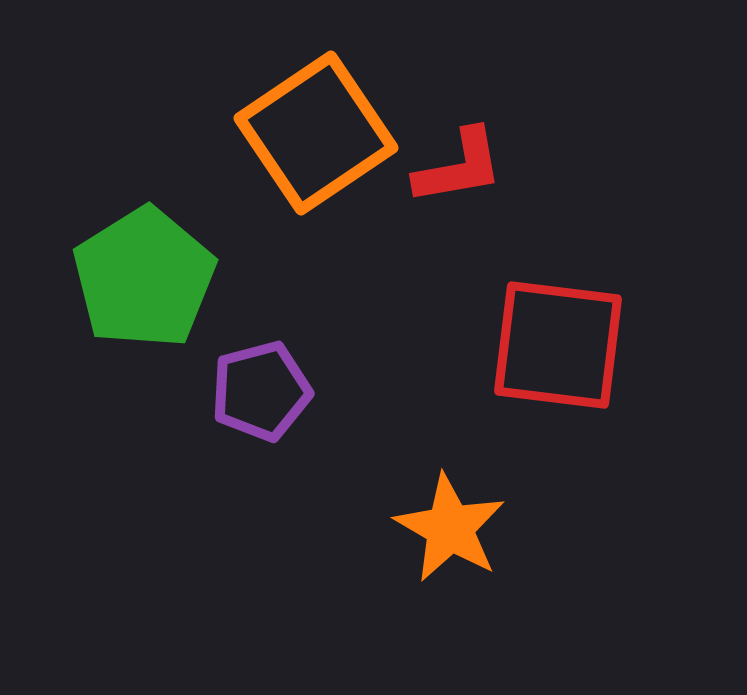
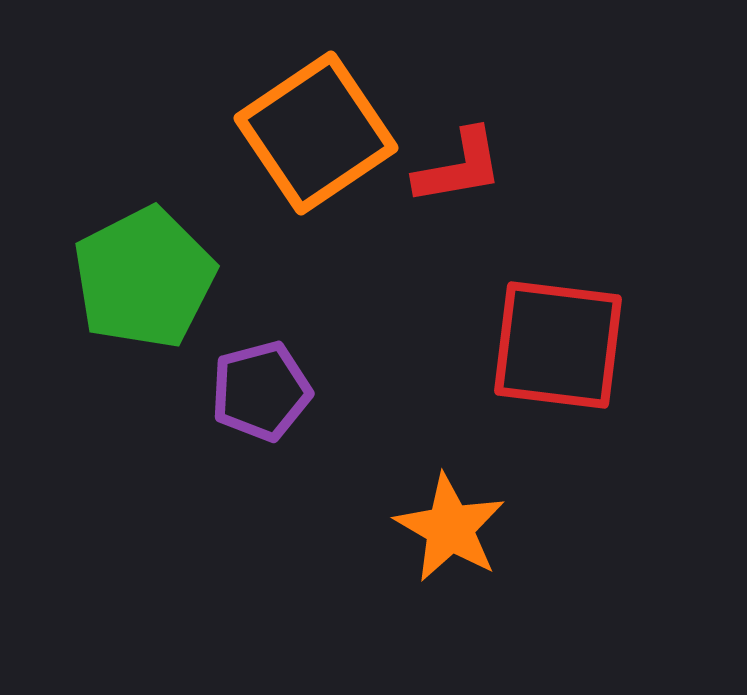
green pentagon: rotated 5 degrees clockwise
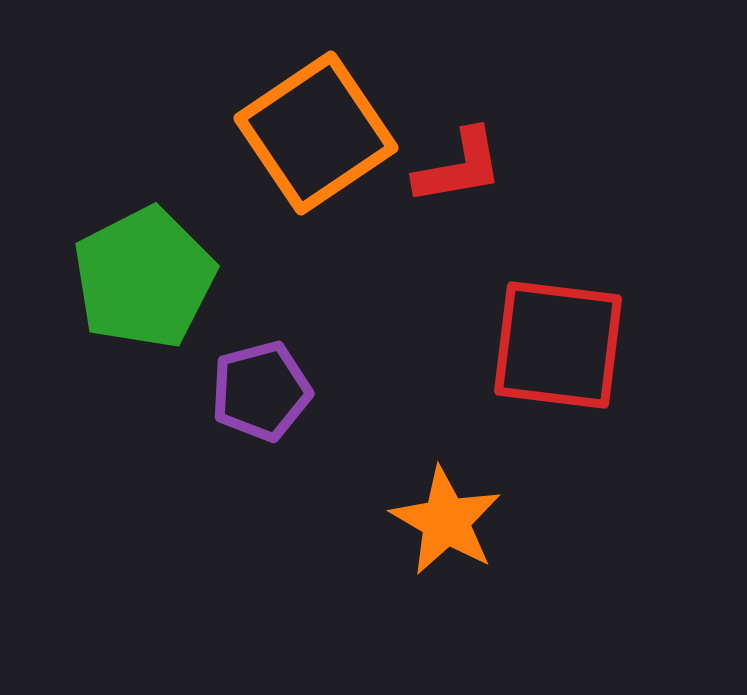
orange star: moved 4 px left, 7 px up
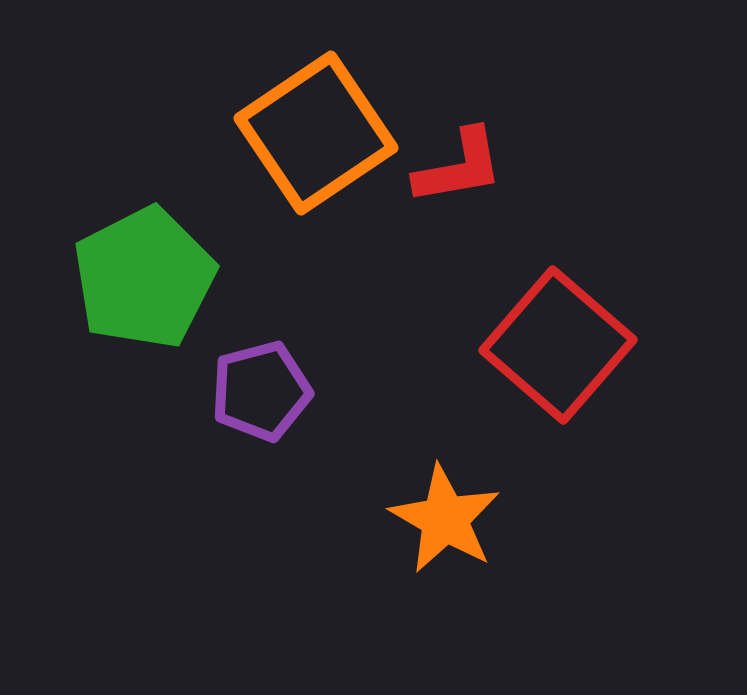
red square: rotated 34 degrees clockwise
orange star: moved 1 px left, 2 px up
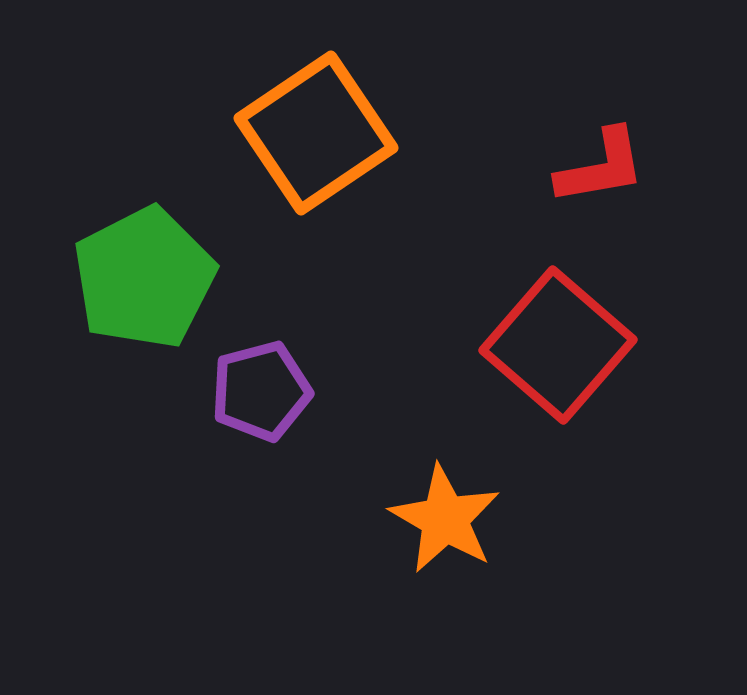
red L-shape: moved 142 px right
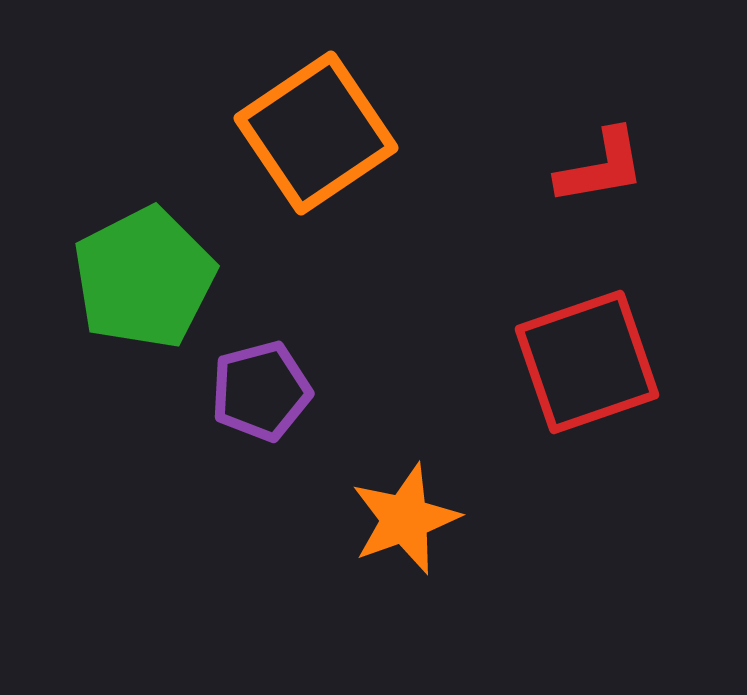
red square: moved 29 px right, 17 px down; rotated 30 degrees clockwise
orange star: moved 40 px left; rotated 22 degrees clockwise
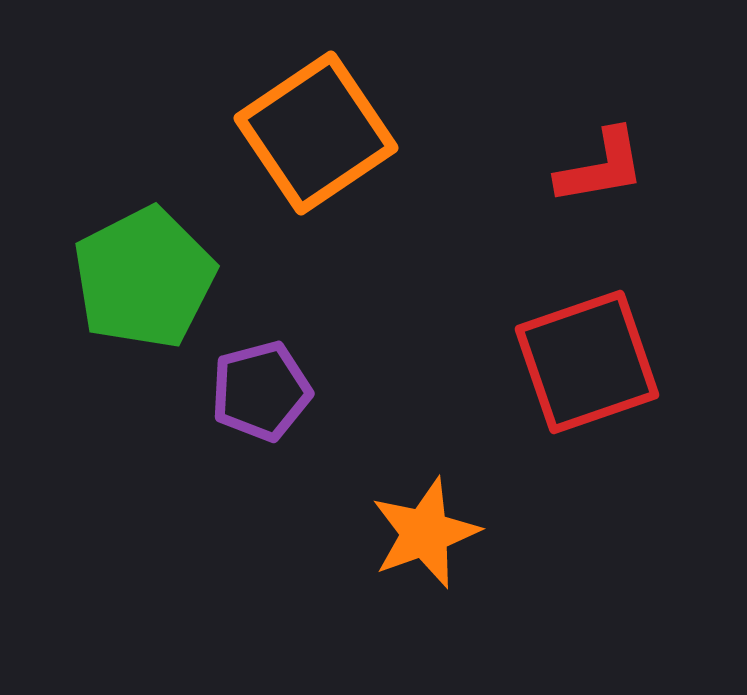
orange star: moved 20 px right, 14 px down
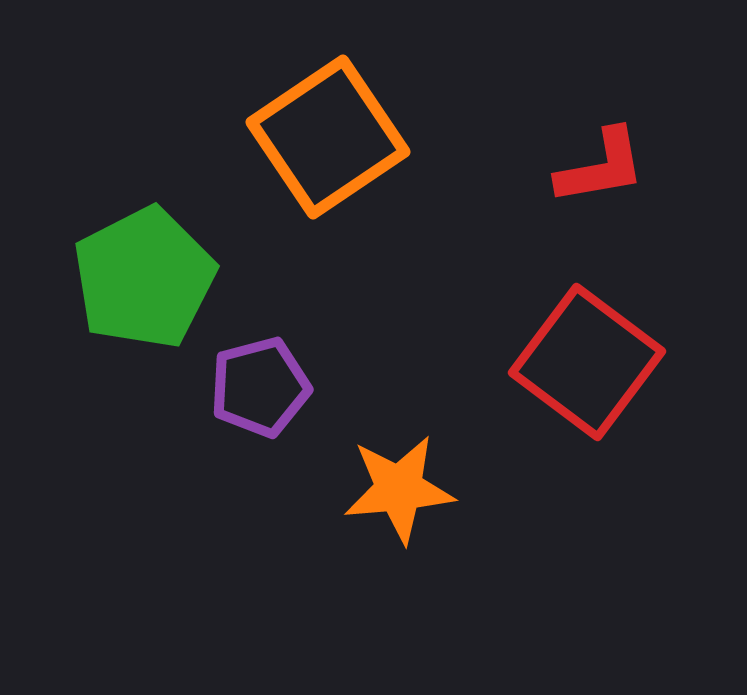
orange square: moved 12 px right, 4 px down
red square: rotated 34 degrees counterclockwise
purple pentagon: moved 1 px left, 4 px up
orange star: moved 26 px left, 44 px up; rotated 15 degrees clockwise
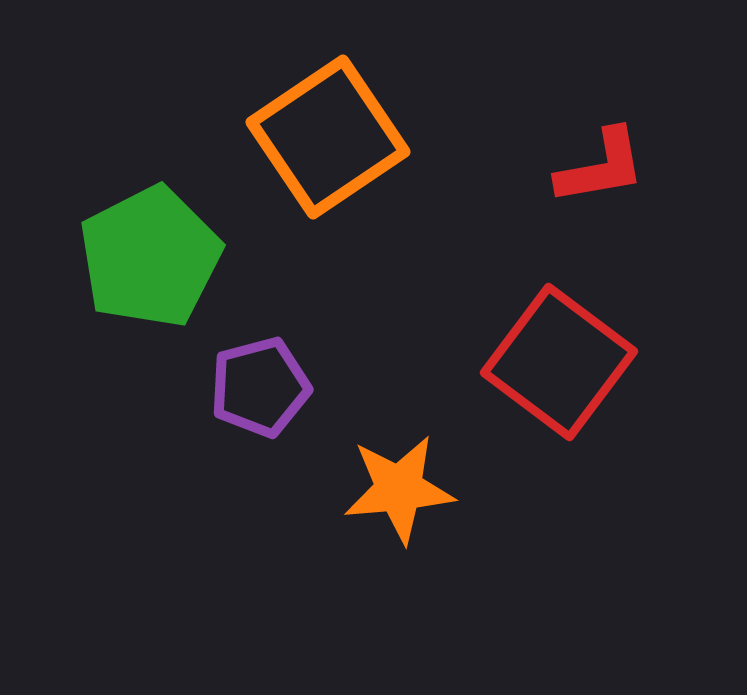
green pentagon: moved 6 px right, 21 px up
red square: moved 28 px left
